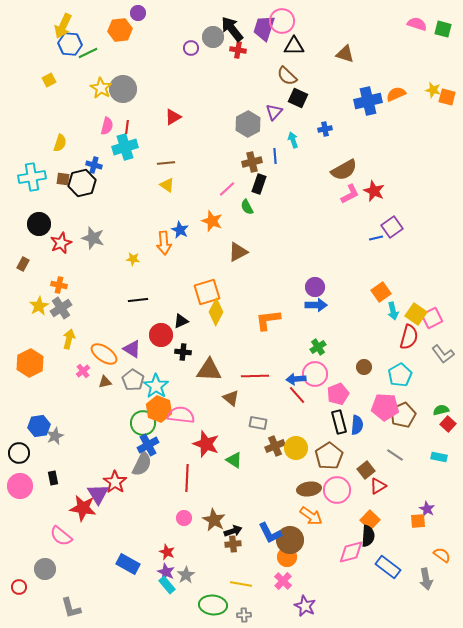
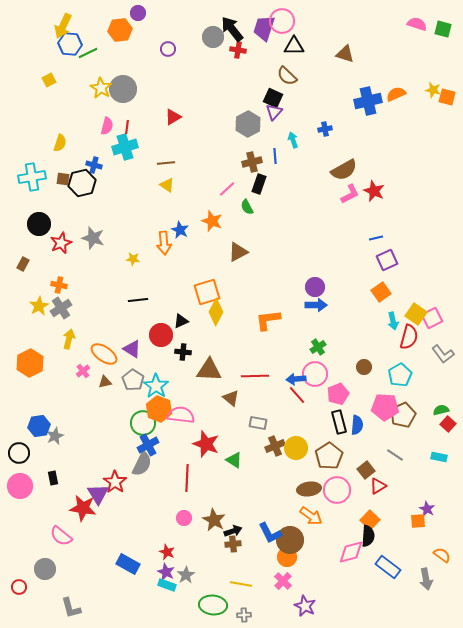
purple circle at (191, 48): moved 23 px left, 1 px down
black square at (298, 98): moved 25 px left
purple square at (392, 227): moved 5 px left, 33 px down; rotated 10 degrees clockwise
cyan arrow at (393, 311): moved 10 px down
cyan rectangle at (167, 585): rotated 30 degrees counterclockwise
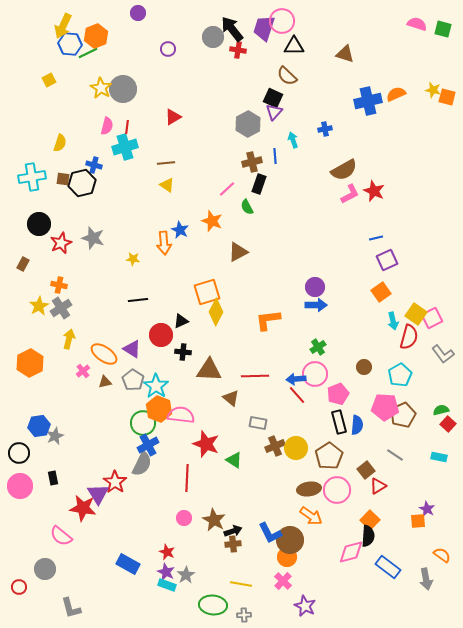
orange hexagon at (120, 30): moved 24 px left, 6 px down; rotated 15 degrees counterclockwise
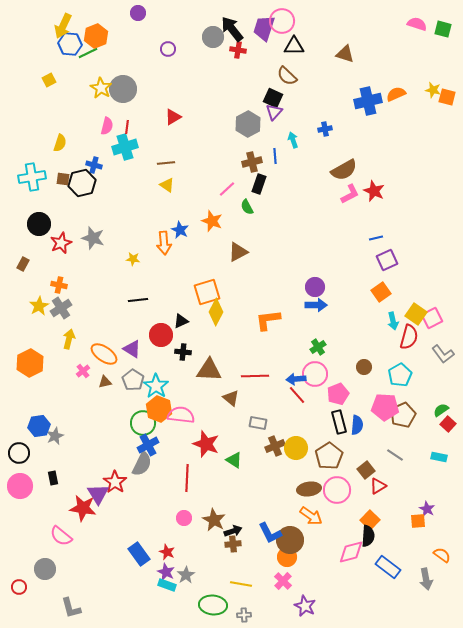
green semicircle at (441, 410): rotated 21 degrees counterclockwise
blue rectangle at (128, 564): moved 11 px right, 10 px up; rotated 25 degrees clockwise
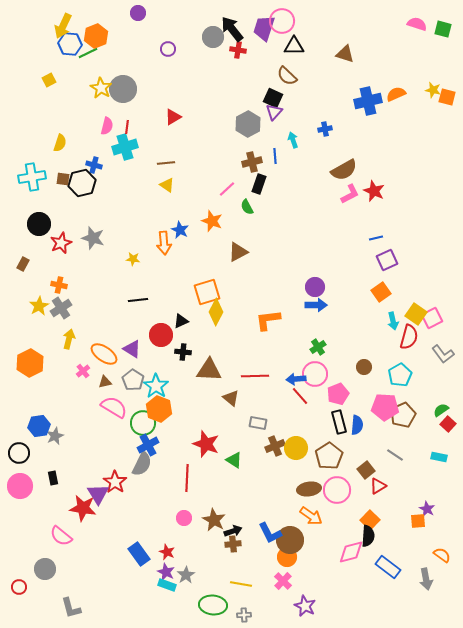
red line at (297, 395): moved 3 px right, 1 px down
pink semicircle at (181, 415): moved 67 px left, 8 px up; rotated 24 degrees clockwise
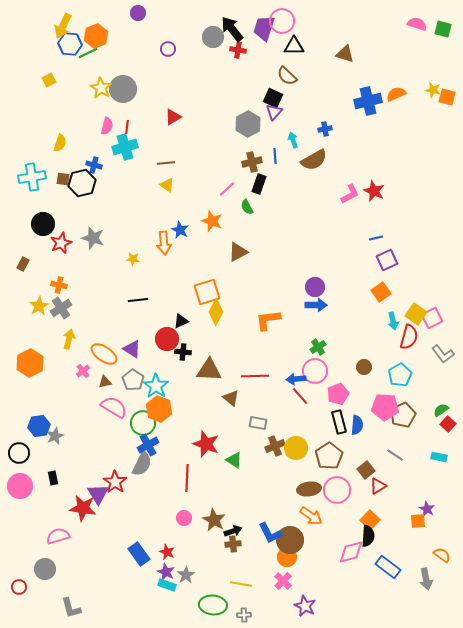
brown semicircle at (344, 170): moved 30 px left, 10 px up
black circle at (39, 224): moved 4 px right
red circle at (161, 335): moved 6 px right, 4 px down
pink circle at (315, 374): moved 3 px up
pink semicircle at (61, 536): moved 3 px left; rotated 125 degrees clockwise
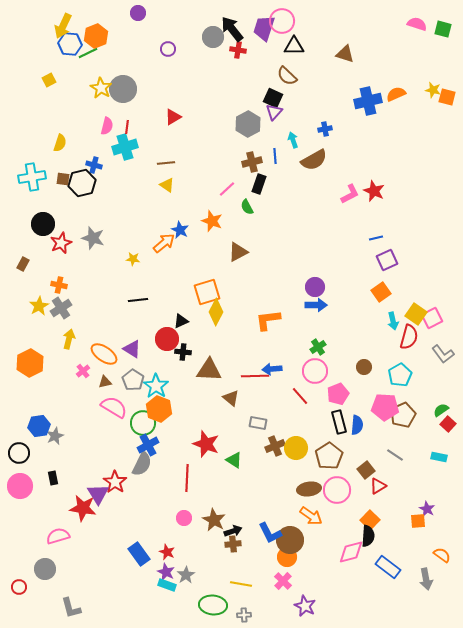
orange arrow at (164, 243): rotated 125 degrees counterclockwise
blue arrow at (296, 379): moved 24 px left, 10 px up
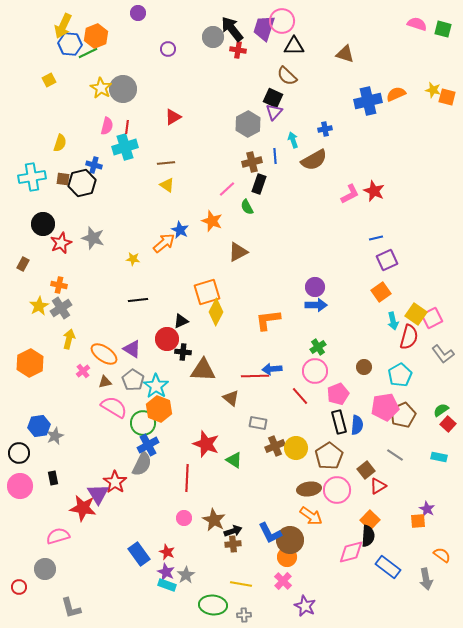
brown triangle at (209, 370): moved 6 px left
pink pentagon at (385, 407): rotated 12 degrees counterclockwise
